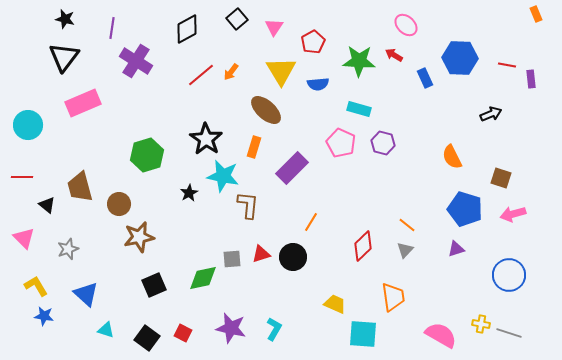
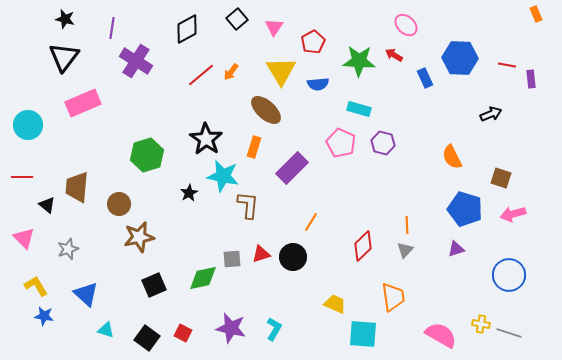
brown trapezoid at (80, 187): moved 3 px left; rotated 20 degrees clockwise
orange line at (407, 225): rotated 48 degrees clockwise
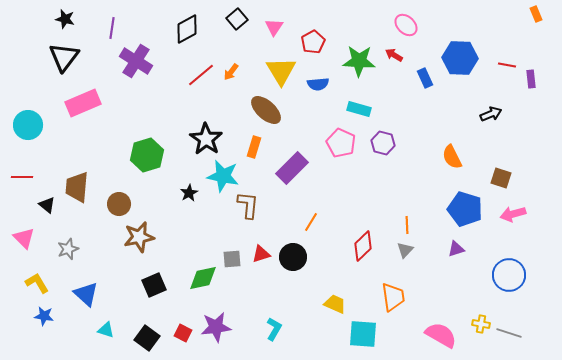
yellow L-shape at (36, 286): moved 1 px right, 3 px up
purple star at (231, 328): moved 15 px left, 1 px up; rotated 20 degrees counterclockwise
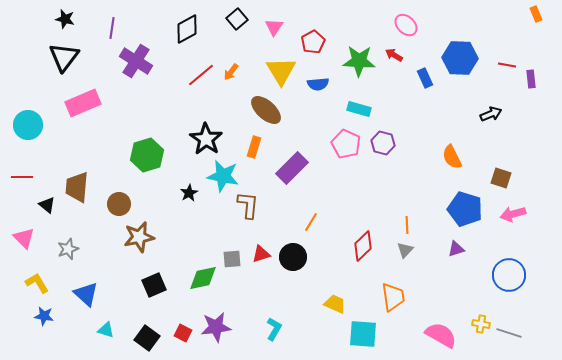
pink pentagon at (341, 143): moved 5 px right, 1 px down
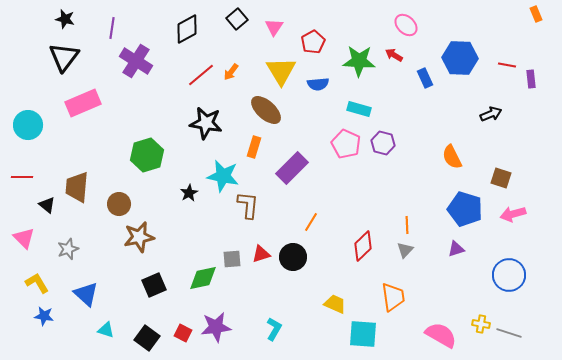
black star at (206, 139): moved 16 px up; rotated 24 degrees counterclockwise
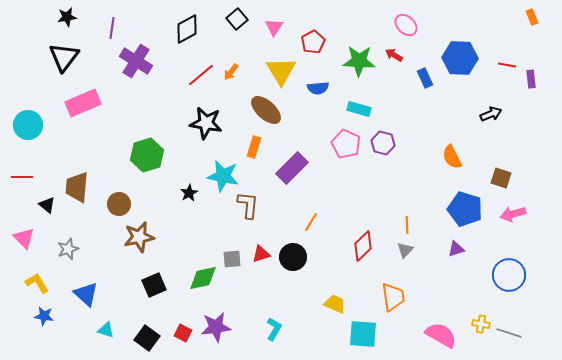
orange rectangle at (536, 14): moved 4 px left, 3 px down
black star at (65, 19): moved 2 px right, 2 px up; rotated 24 degrees counterclockwise
blue semicircle at (318, 84): moved 4 px down
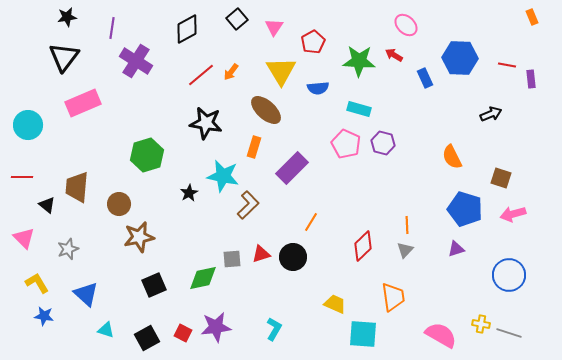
brown L-shape at (248, 205): rotated 40 degrees clockwise
black square at (147, 338): rotated 25 degrees clockwise
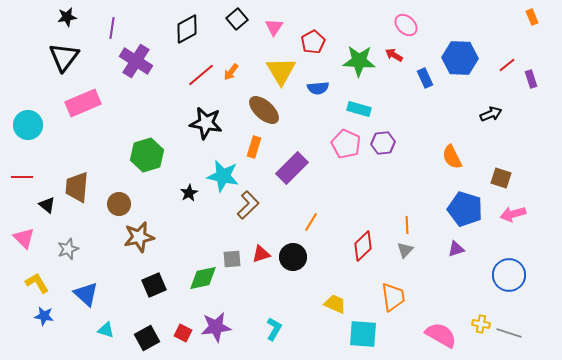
red line at (507, 65): rotated 48 degrees counterclockwise
purple rectangle at (531, 79): rotated 12 degrees counterclockwise
brown ellipse at (266, 110): moved 2 px left
purple hexagon at (383, 143): rotated 20 degrees counterclockwise
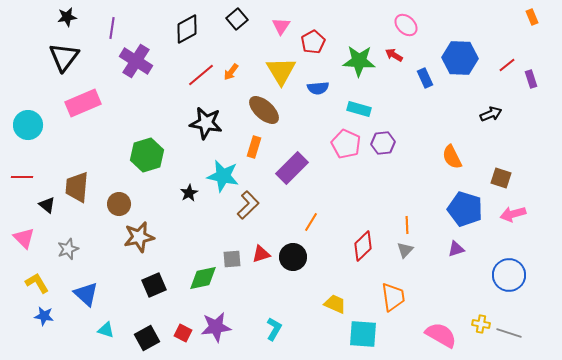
pink triangle at (274, 27): moved 7 px right, 1 px up
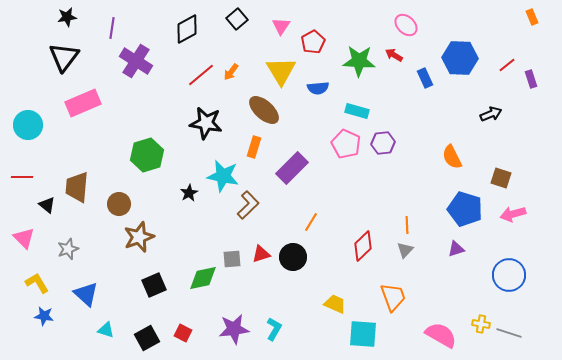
cyan rectangle at (359, 109): moved 2 px left, 2 px down
brown star at (139, 237): rotated 8 degrees counterclockwise
orange trapezoid at (393, 297): rotated 12 degrees counterclockwise
purple star at (216, 327): moved 18 px right, 2 px down
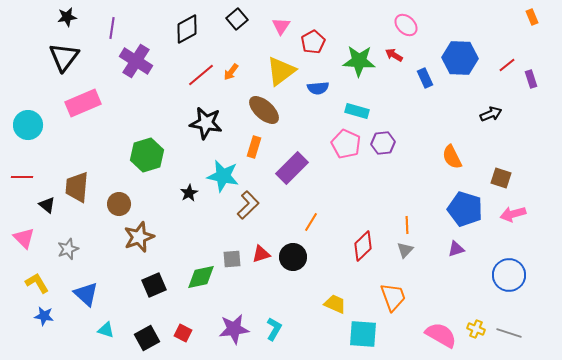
yellow triangle at (281, 71): rotated 24 degrees clockwise
green diamond at (203, 278): moved 2 px left, 1 px up
yellow cross at (481, 324): moved 5 px left, 5 px down; rotated 12 degrees clockwise
